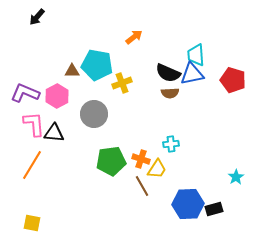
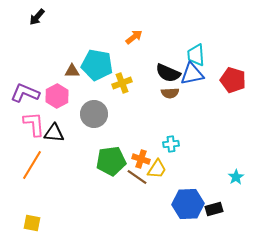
brown line: moved 5 px left, 9 px up; rotated 25 degrees counterclockwise
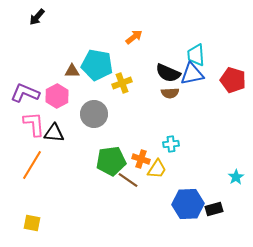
brown line: moved 9 px left, 3 px down
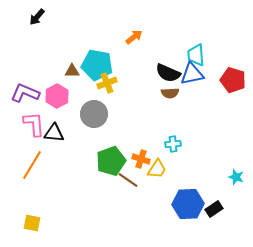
yellow cross: moved 15 px left
cyan cross: moved 2 px right
green pentagon: rotated 12 degrees counterclockwise
cyan star: rotated 21 degrees counterclockwise
black rectangle: rotated 18 degrees counterclockwise
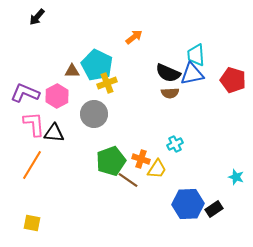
cyan pentagon: rotated 16 degrees clockwise
cyan cross: moved 2 px right; rotated 21 degrees counterclockwise
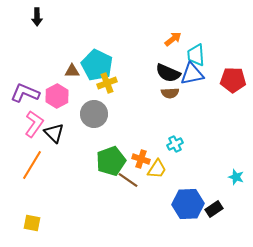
black arrow: rotated 42 degrees counterclockwise
orange arrow: moved 39 px right, 2 px down
red pentagon: rotated 15 degrees counterclockwise
pink L-shape: rotated 40 degrees clockwise
black triangle: rotated 40 degrees clockwise
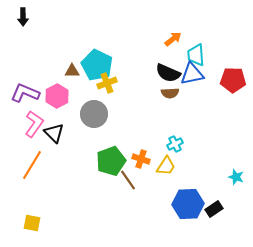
black arrow: moved 14 px left
yellow trapezoid: moved 9 px right, 3 px up
brown line: rotated 20 degrees clockwise
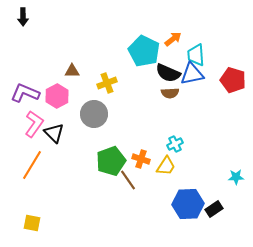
cyan pentagon: moved 47 px right, 14 px up
red pentagon: rotated 15 degrees clockwise
cyan star: rotated 21 degrees counterclockwise
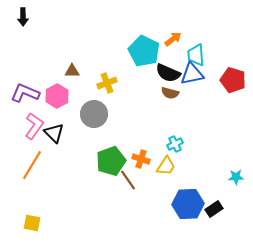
brown semicircle: rotated 18 degrees clockwise
pink L-shape: moved 2 px down
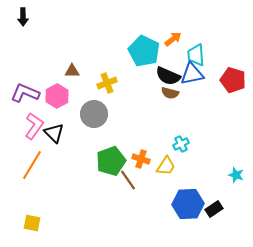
black semicircle: moved 3 px down
cyan cross: moved 6 px right
cyan star: moved 2 px up; rotated 21 degrees clockwise
